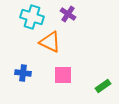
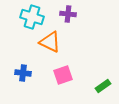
purple cross: rotated 28 degrees counterclockwise
pink square: rotated 18 degrees counterclockwise
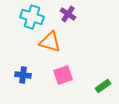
purple cross: rotated 28 degrees clockwise
orange triangle: rotated 10 degrees counterclockwise
blue cross: moved 2 px down
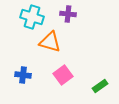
purple cross: rotated 28 degrees counterclockwise
pink square: rotated 18 degrees counterclockwise
green rectangle: moved 3 px left
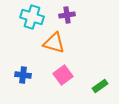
purple cross: moved 1 px left, 1 px down; rotated 14 degrees counterclockwise
orange triangle: moved 4 px right, 1 px down
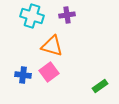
cyan cross: moved 1 px up
orange triangle: moved 2 px left, 3 px down
pink square: moved 14 px left, 3 px up
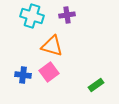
green rectangle: moved 4 px left, 1 px up
